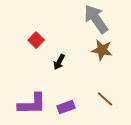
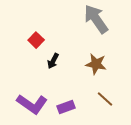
brown star: moved 6 px left, 14 px down
black arrow: moved 6 px left, 1 px up
purple L-shape: rotated 36 degrees clockwise
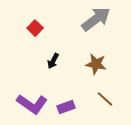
gray arrow: rotated 88 degrees clockwise
red square: moved 1 px left, 12 px up
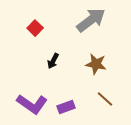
gray arrow: moved 5 px left, 1 px down
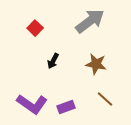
gray arrow: moved 1 px left, 1 px down
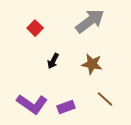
brown star: moved 4 px left
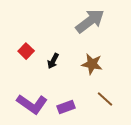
red square: moved 9 px left, 23 px down
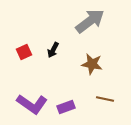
red square: moved 2 px left, 1 px down; rotated 21 degrees clockwise
black arrow: moved 11 px up
brown line: rotated 30 degrees counterclockwise
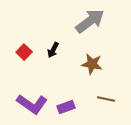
red square: rotated 21 degrees counterclockwise
brown line: moved 1 px right
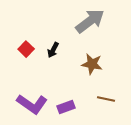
red square: moved 2 px right, 3 px up
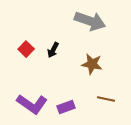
gray arrow: rotated 56 degrees clockwise
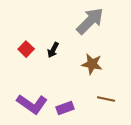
gray arrow: rotated 64 degrees counterclockwise
purple rectangle: moved 1 px left, 1 px down
